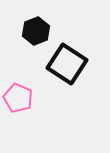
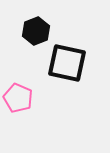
black square: moved 1 px up; rotated 21 degrees counterclockwise
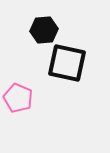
black hexagon: moved 8 px right, 1 px up; rotated 16 degrees clockwise
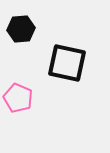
black hexagon: moved 23 px left, 1 px up
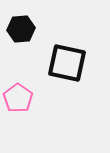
pink pentagon: rotated 12 degrees clockwise
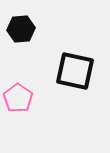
black square: moved 8 px right, 8 px down
